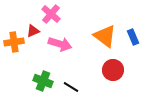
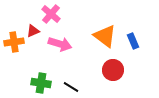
blue rectangle: moved 4 px down
green cross: moved 2 px left, 2 px down; rotated 12 degrees counterclockwise
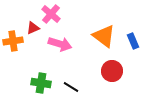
red triangle: moved 3 px up
orange triangle: moved 1 px left
orange cross: moved 1 px left, 1 px up
red circle: moved 1 px left, 1 px down
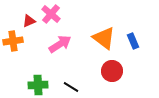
red triangle: moved 4 px left, 7 px up
orange triangle: moved 2 px down
pink arrow: rotated 50 degrees counterclockwise
green cross: moved 3 px left, 2 px down; rotated 12 degrees counterclockwise
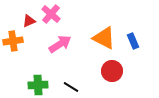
orange triangle: rotated 10 degrees counterclockwise
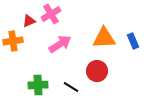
pink cross: rotated 18 degrees clockwise
orange triangle: rotated 30 degrees counterclockwise
red circle: moved 15 px left
